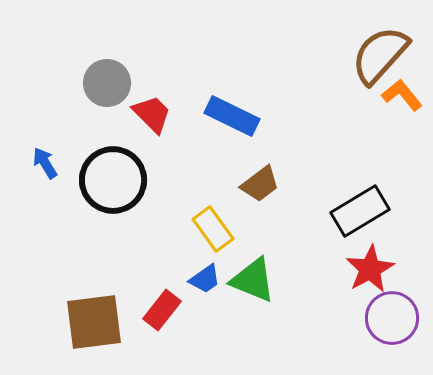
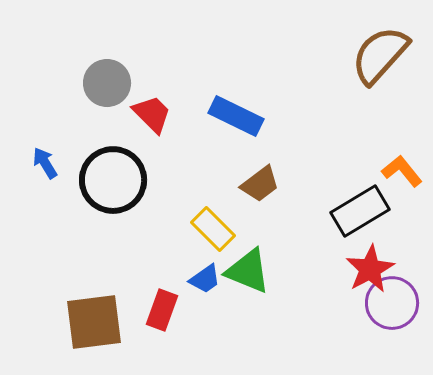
orange L-shape: moved 76 px down
blue rectangle: moved 4 px right
yellow rectangle: rotated 9 degrees counterclockwise
green triangle: moved 5 px left, 9 px up
red rectangle: rotated 18 degrees counterclockwise
purple circle: moved 15 px up
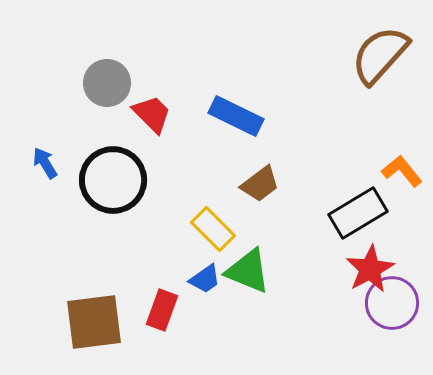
black rectangle: moved 2 px left, 2 px down
